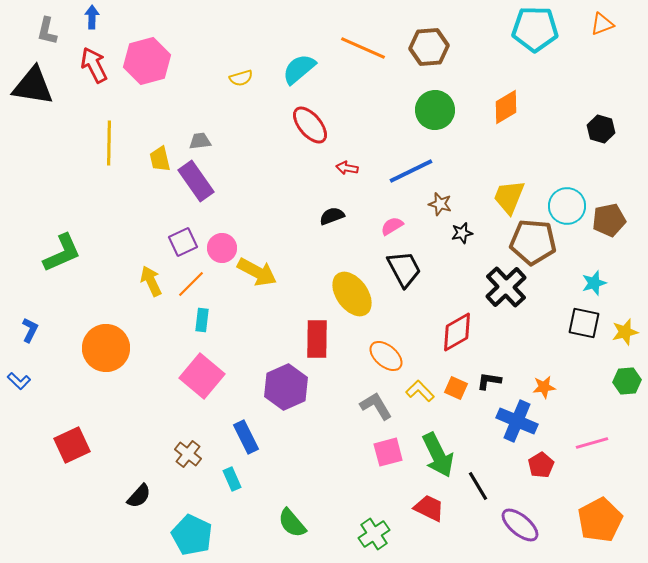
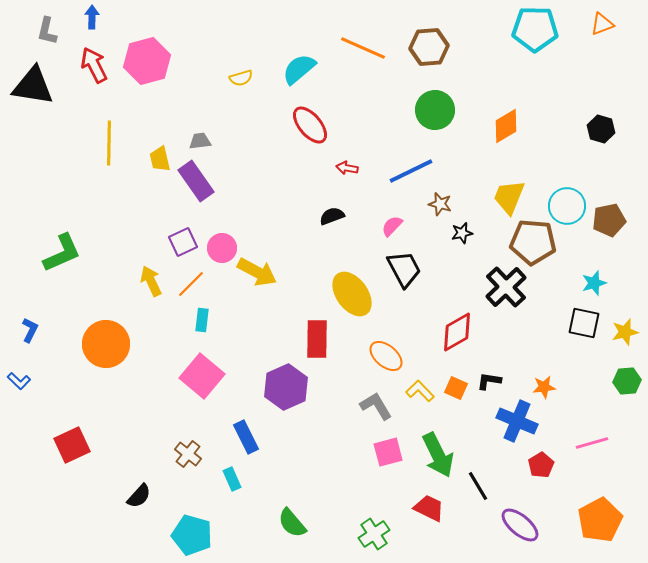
orange diamond at (506, 107): moved 19 px down
pink semicircle at (392, 226): rotated 15 degrees counterclockwise
orange circle at (106, 348): moved 4 px up
cyan pentagon at (192, 535): rotated 9 degrees counterclockwise
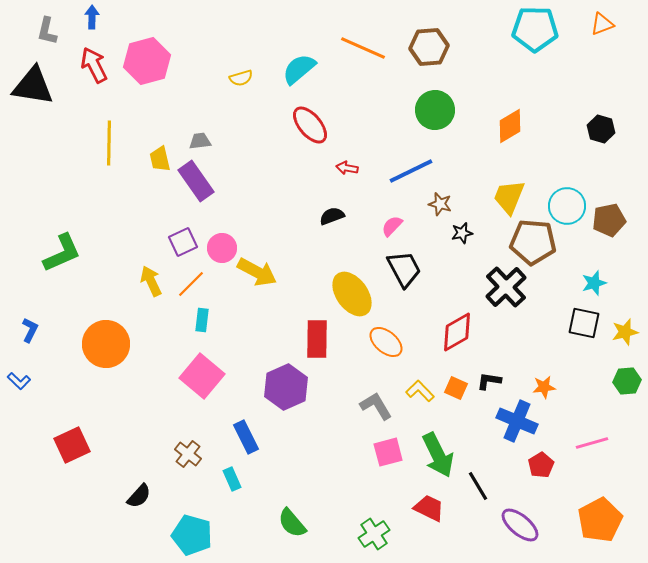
orange diamond at (506, 126): moved 4 px right
orange ellipse at (386, 356): moved 14 px up
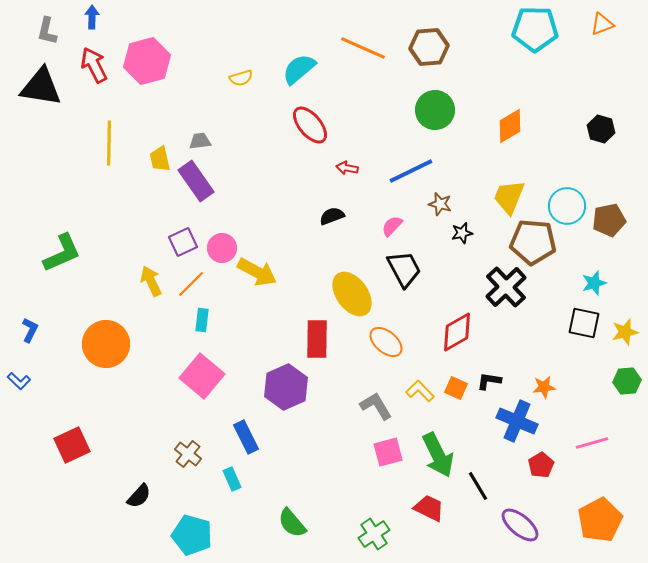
black triangle at (33, 86): moved 8 px right, 1 px down
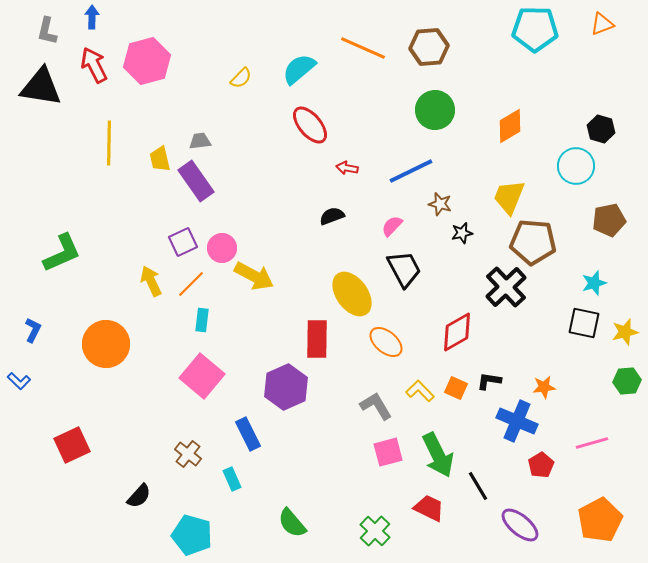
yellow semicircle at (241, 78): rotated 30 degrees counterclockwise
cyan circle at (567, 206): moved 9 px right, 40 px up
yellow arrow at (257, 272): moved 3 px left, 4 px down
blue L-shape at (30, 330): moved 3 px right
blue rectangle at (246, 437): moved 2 px right, 3 px up
green cross at (374, 534): moved 1 px right, 3 px up; rotated 12 degrees counterclockwise
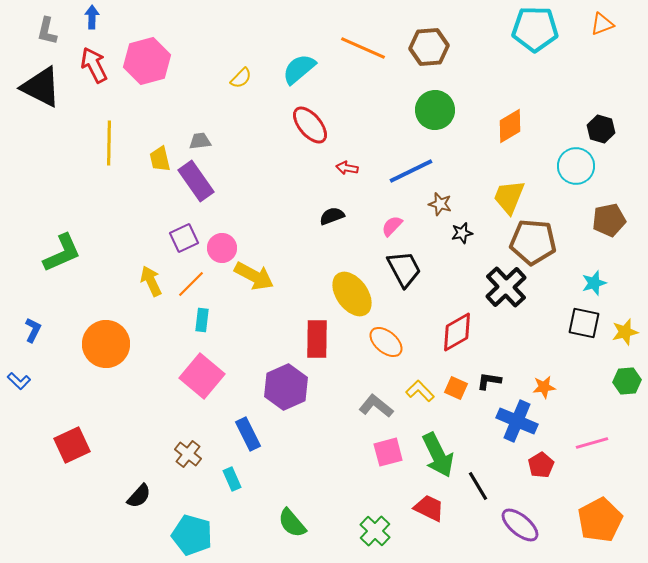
black triangle at (41, 87): rotated 18 degrees clockwise
purple square at (183, 242): moved 1 px right, 4 px up
gray L-shape at (376, 406): rotated 20 degrees counterclockwise
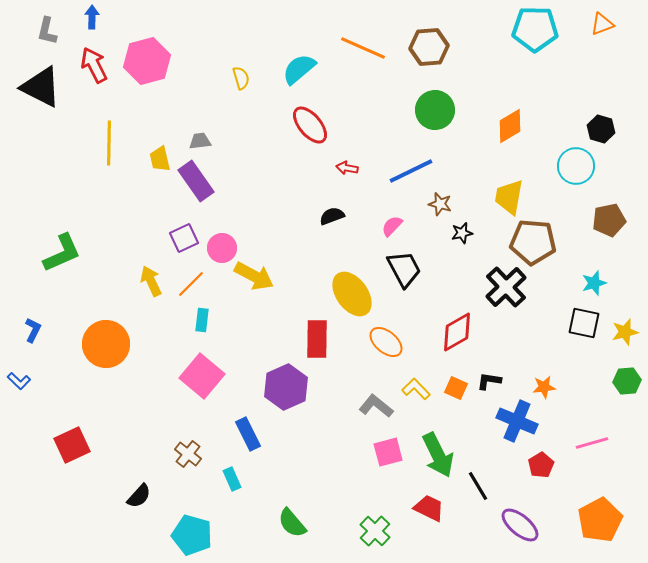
yellow semicircle at (241, 78): rotated 60 degrees counterclockwise
yellow trapezoid at (509, 197): rotated 12 degrees counterclockwise
yellow L-shape at (420, 391): moved 4 px left, 2 px up
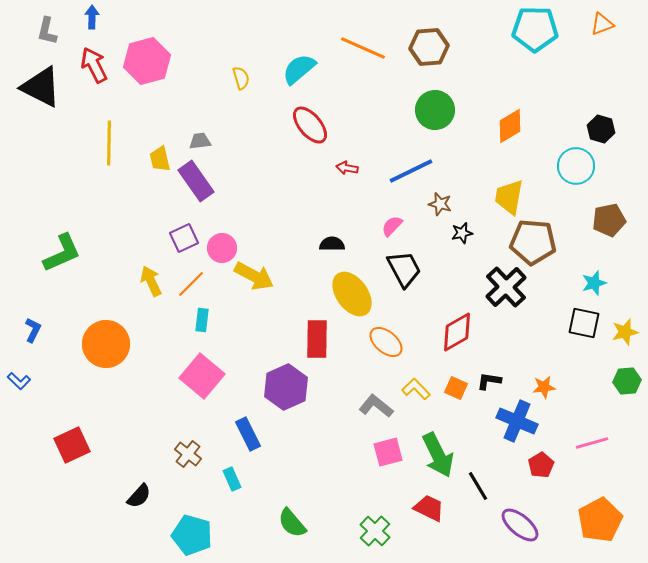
black semicircle at (332, 216): moved 28 px down; rotated 20 degrees clockwise
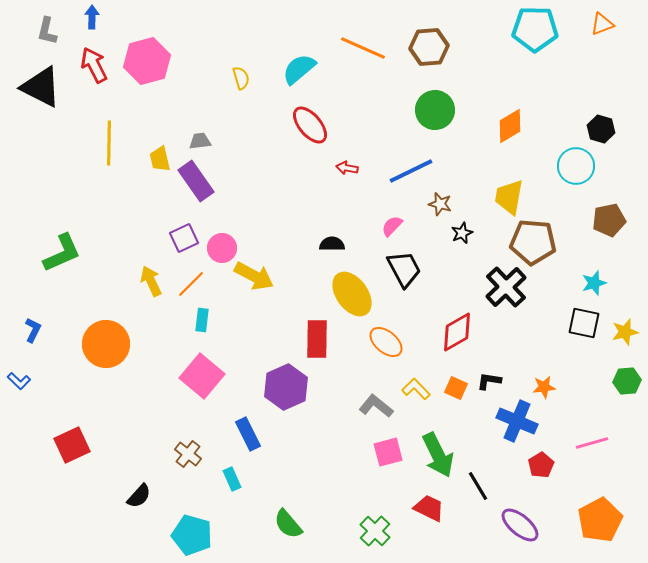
black star at (462, 233): rotated 10 degrees counterclockwise
green semicircle at (292, 523): moved 4 px left, 1 px down
